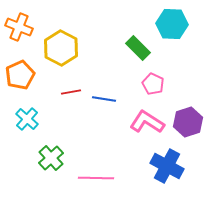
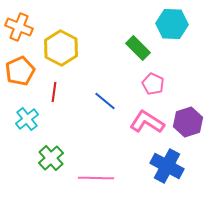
orange pentagon: moved 4 px up
red line: moved 17 px left; rotated 72 degrees counterclockwise
blue line: moved 1 px right, 2 px down; rotated 30 degrees clockwise
cyan cross: rotated 10 degrees clockwise
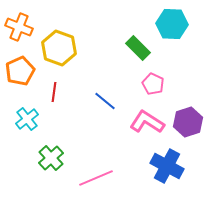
yellow hexagon: moved 2 px left; rotated 8 degrees counterclockwise
pink line: rotated 24 degrees counterclockwise
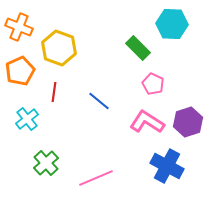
blue line: moved 6 px left
green cross: moved 5 px left, 5 px down
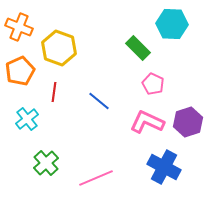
pink L-shape: rotated 8 degrees counterclockwise
blue cross: moved 3 px left, 1 px down
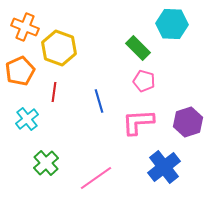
orange cross: moved 6 px right
pink pentagon: moved 9 px left, 3 px up; rotated 10 degrees counterclockwise
blue line: rotated 35 degrees clockwise
pink L-shape: moved 9 px left; rotated 28 degrees counterclockwise
blue cross: rotated 24 degrees clockwise
pink line: rotated 12 degrees counterclockwise
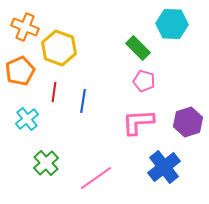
blue line: moved 16 px left; rotated 25 degrees clockwise
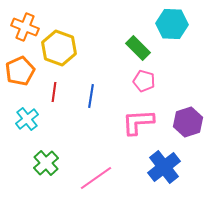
blue line: moved 8 px right, 5 px up
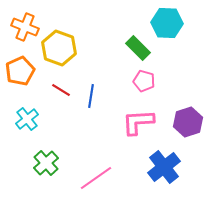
cyan hexagon: moved 5 px left, 1 px up
red line: moved 7 px right, 2 px up; rotated 66 degrees counterclockwise
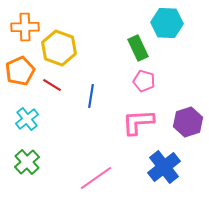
orange cross: rotated 24 degrees counterclockwise
green rectangle: rotated 20 degrees clockwise
red line: moved 9 px left, 5 px up
green cross: moved 19 px left, 1 px up
